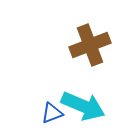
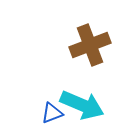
cyan arrow: moved 1 px left, 1 px up
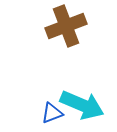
brown cross: moved 24 px left, 19 px up
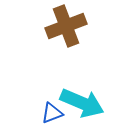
cyan arrow: moved 2 px up
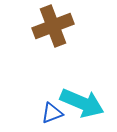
brown cross: moved 13 px left
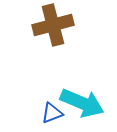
brown cross: moved 1 px up; rotated 6 degrees clockwise
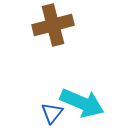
blue triangle: rotated 30 degrees counterclockwise
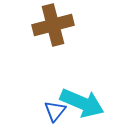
blue triangle: moved 3 px right, 2 px up
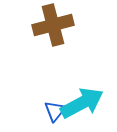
cyan arrow: rotated 51 degrees counterclockwise
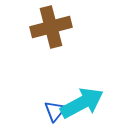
brown cross: moved 2 px left, 2 px down
